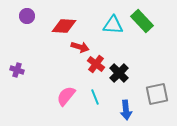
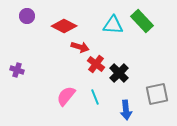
red diamond: rotated 25 degrees clockwise
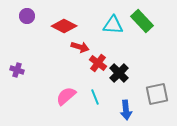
red cross: moved 2 px right, 1 px up
pink semicircle: rotated 10 degrees clockwise
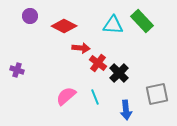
purple circle: moved 3 px right
red arrow: moved 1 px right, 1 px down; rotated 12 degrees counterclockwise
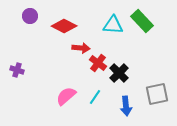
cyan line: rotated 56 degrees clockwise
blue arrow: moved 4 px up
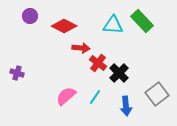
purple cross: moved 3 px down
gray square: rotated 25 degrees counterclockwise
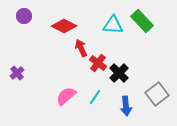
purple circle: moved 6 px left
red arrow: rotated 120 degrees counterclockwise
purple cross: rotated 32 degrees clockwise
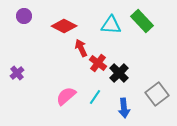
cyan triangle: moved 2 px left
blue arrow: moved 2 px left, 2 px down
